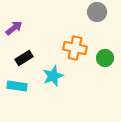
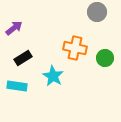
black rectangle: moved 1 px left
cyan star: rotated 20 degrees counterclockwise
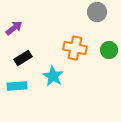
green circle: moved 4 px right, 8 px up
cyan rectangle: rotated 12 degrees counterclockwise
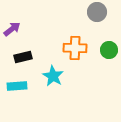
purple arrow: moved 2 px left, 1 px down
orange cross: rotated 10 degrees counterclockwise
black rectangle: moved 1 px up; rotated 18 degrees clockwise
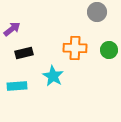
black rectangle: moved 1 px right, 4 px up
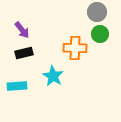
purple arrow: moved 10 px right, 1 px down; rotated 90 degrees clockwise
green circle: moved 9 px left, 16 px up
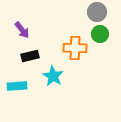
black rectangle: moved 6 px right, 3 px down
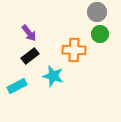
purple arrow: moved 7 px right, 3 px down
orange cross: moved 1 px left, 2 px down
black rectangle: rotated 24 degrees counterclockwise
cyan star: rotated 15 degrees counterclockwise
cyan rectangle: rotated 24 degrees counterclockwise
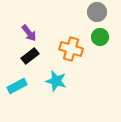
green circle: moved 3 px down
orange cross: moved 3 px left, 1 px up; rotated 15 degrees clockwise
cyan star: moved 3 px right, 5 px down
